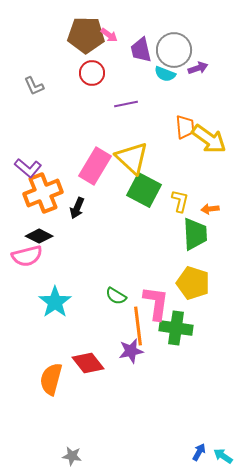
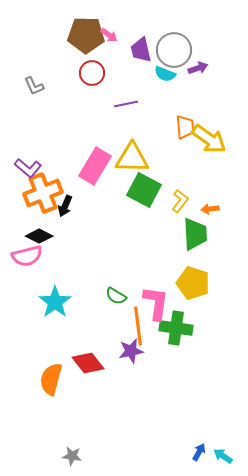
yellow triangle: rotated 42 degrees counterclockwise
yellow L-shape: rotated 25 degrees clockwise
black arrow: moved 12 px left, 2 px up
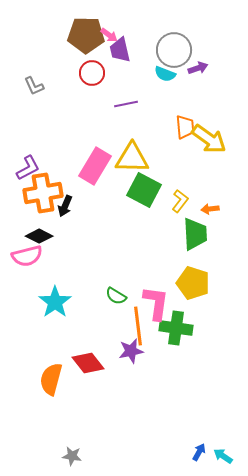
purple trapezoid: moved 21 px left
purple L-shape: rotated 68 degrees counterclockwise
orange cross: rotated 12 degrees clockwise
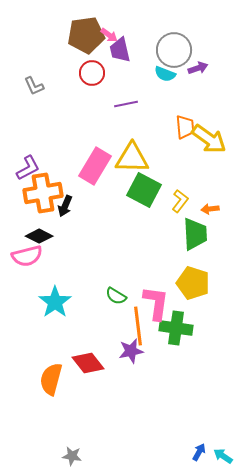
brown pentagon: rotated 9 degrees counterclockwise
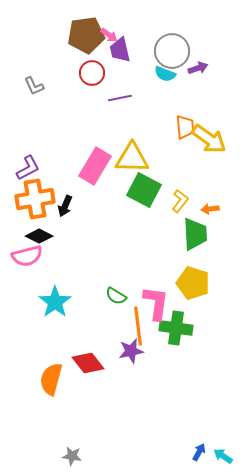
gray circle: moved 2 px left, 1 px down
purple line: moved 6 px left, 6 px up
orange cross: moved 8 px left, 6 px down
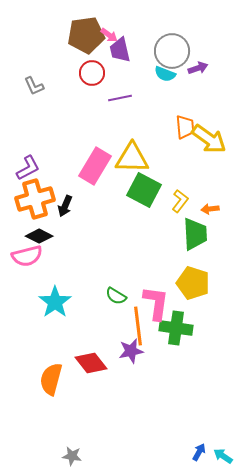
orange cross: rotated 6 degrees counterclockwise
red diamond: moved 3 px right
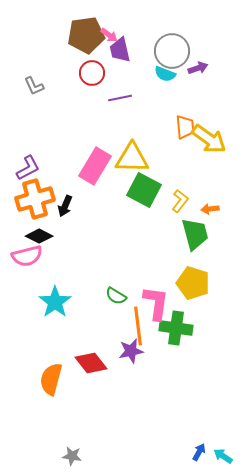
green trapezoid: rotated 12 degrees counterclockwise
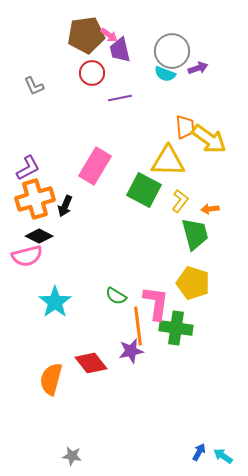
yellow triangle: moved 36 px right, 3 px down
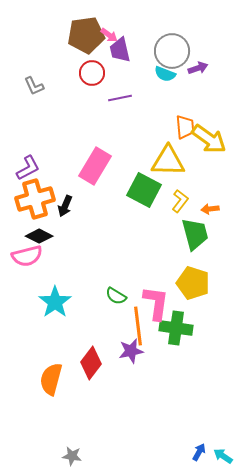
red diamond: rotated 76 degrees clockwise
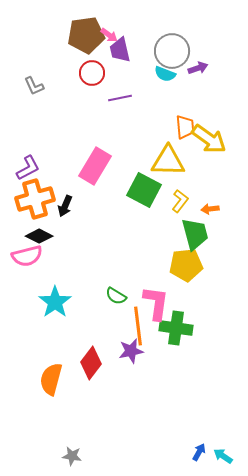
yellow pentagon: moved 7 px left, 18 px up; rotated 24 degrees counterclockwise
